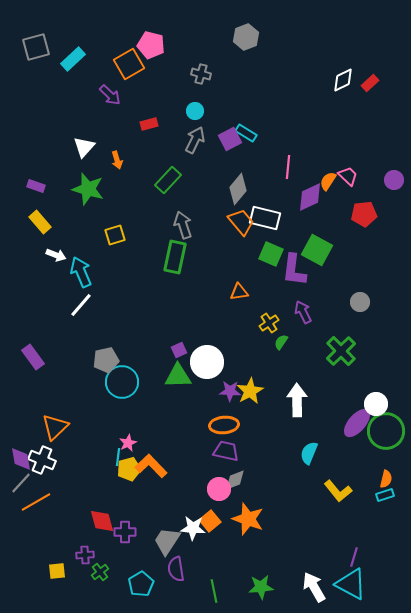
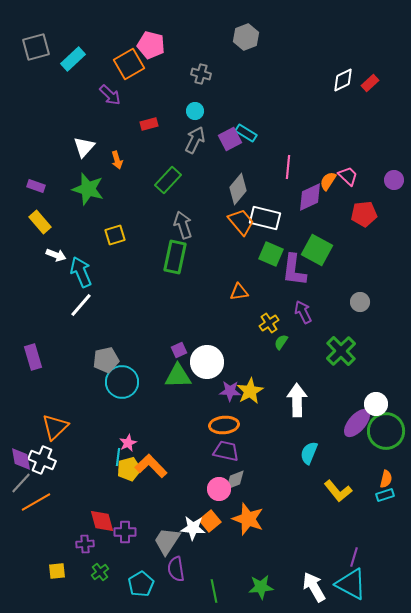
purple rectangle at (33, 357): rotated 20 degrees clockwise
purple cross at (85, 555): moved 11 px up
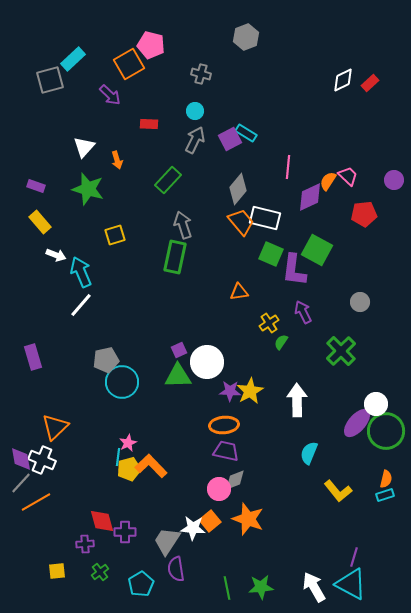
gray square at (36, 47): moved 14 px right, 33 px down
red rectangle at (149, 124): rotated 18 degrees clockwise
green line at (214, 591): moved 13 px right, 3 px up
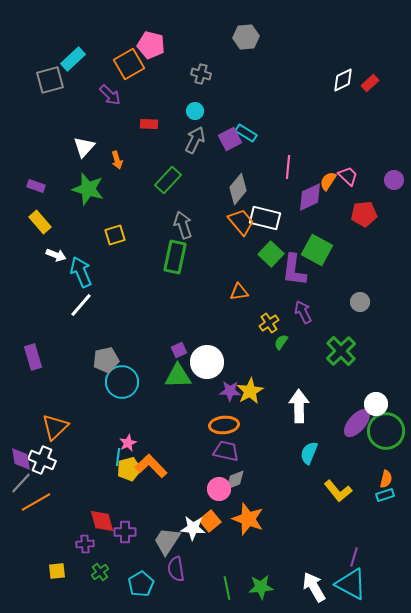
gray hexagon at (246, 37): rotated 15 degrees clockwise
green square at (271, 254): rotated 20 degrees clockwise
white arrow at (297, 400): moved 2 px right, 6 px down
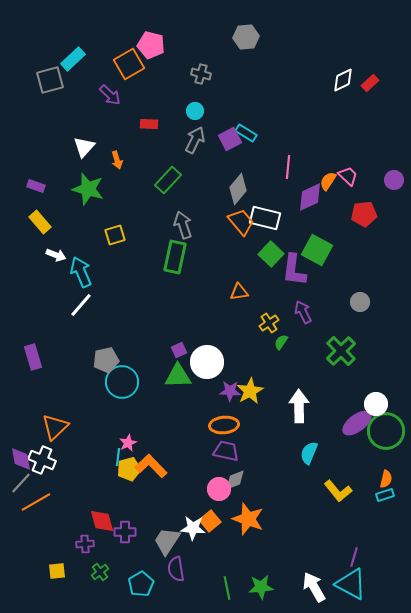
purple ellipse at (357, 423): rotated 12 degrees clockwise
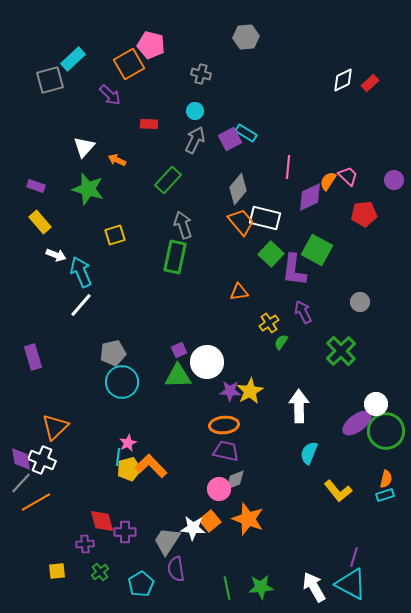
orange arrow at (117, 160): rotated 132 degrees clockwise
gray pentagon at (106, 360): moved 7 px right, 7 px up
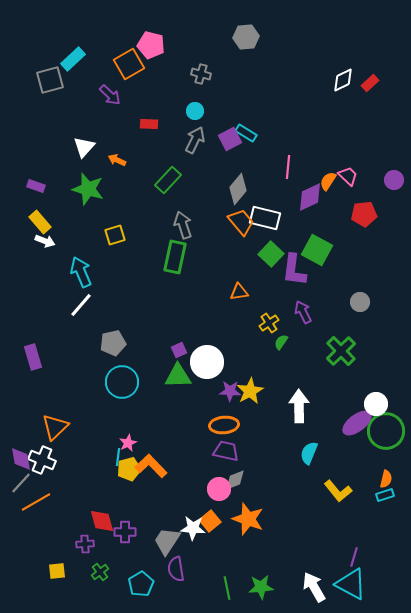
white arrow at (56, 255): moved 11 px left, 14 px up
gray pentagon at (113, 353): moved 10 px up
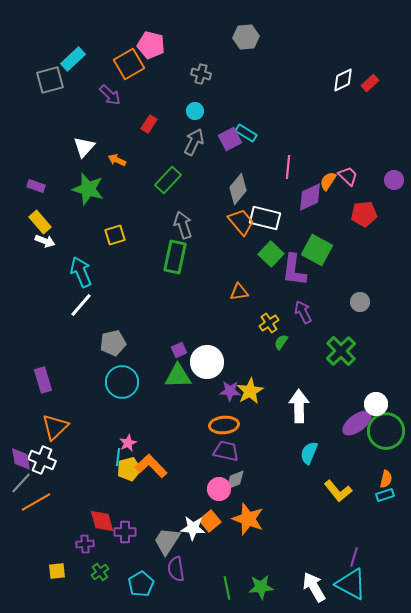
red rectangle at (149, 124): rotated 60 degrees counterclockwise
gray arrow at (195, 140): moved 1 px left, 2 px down
purple rectangle at (33, 357): moved 10 px right, 23 px down
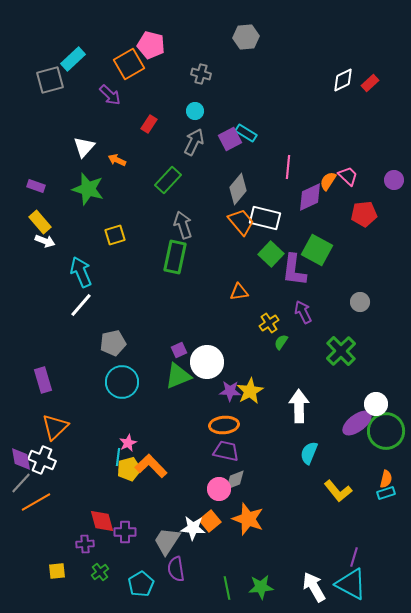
green triangle at (178, 376): rotated 20 degrees counterclockwise
cyan rectangle at (385, 495): moved 1 px right, 2 px up
